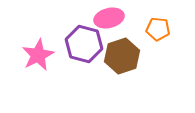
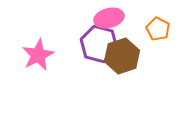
orange pentagon: rotated 20 degrees clockwise
purple hexagon: moved 15 px right
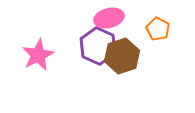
purple hexagon: moved 1 px left, 2 px down; rotated 9 degrees clockwise
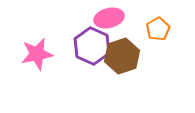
orange pentagon: rotated 15 degrees clockwise
purple hexagon: moved 6 px left
pink star: moved 1 px left, 1 px up; rotated 16 degrees clockwise
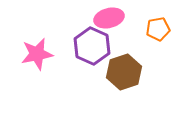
orange pentagon: rotated 20 degrees clockwise
brown hexagon: moved 2 px right, 16 px down
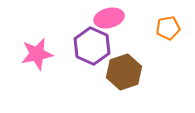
orange pentagon: moved 10 px right, 1 px up
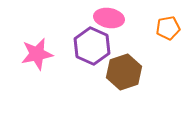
pink ellipse: rotated 24 degrees clockwise
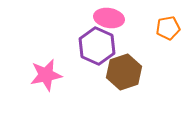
purple hexagon: moved 5 px right
pink star: moved 9 px right, 21 px down
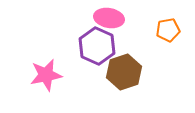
orange pentagon: moved 2 px down
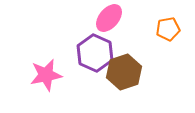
pink ellipse: rotated 60 degrees counterclockwise
orange pentagon: moved 1 px up
purple hexagon: moved 2 px left, 7 px down
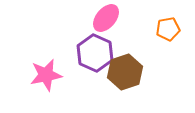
pink ellipse: moved 3 px left
brown hexagon: moved 1 px right
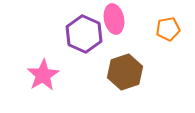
pink ellipse: moved 8 px right, 1 px down; rotated 52 degrees counterclockwise
purple hexagon: moved 11 px left, 19 px up
pink star: moved 3 px left; rotated 20 degrees counterclockwise
